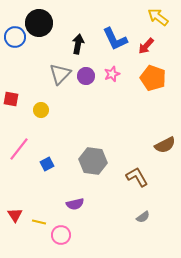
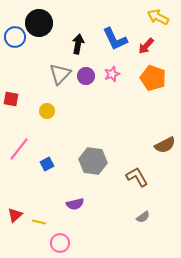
yellow arrow: rotated 10 degrees counterclockwise
yellow circle: moved 6 px right, 1 px down
red triangle: rotated 21 degrees clockwise
pink circle: moved 1 px left, 8 px down
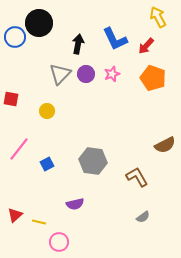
yellow arrow: rotated 35 degrees clockwise
purple circle: moved 2 px up
pink circle: moved 1 px left, 1 px up
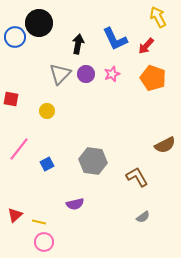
pink circle: moved 15 px left
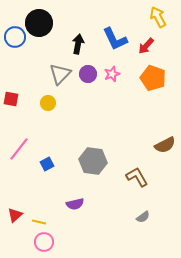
purple circle: moved 2 px right
yellow circle: moved 1 px right, 8 px up
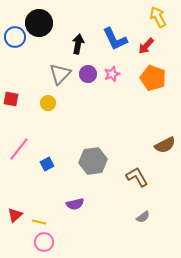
gray hexagon: rotated 16 degrees counterclockwise
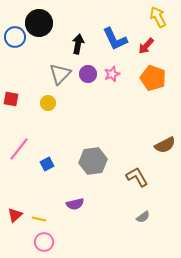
yellow line: moved 3 px up
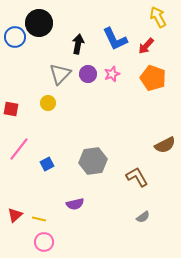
red square: moved 10 px down
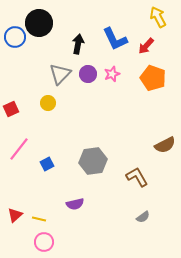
red square: rotated 35 degrees counterclockwise
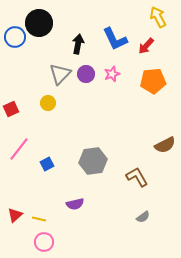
purple circle: moved 2 px left
orange pentagon: moved 3 px down; rotated 25 degrees counterclockwise
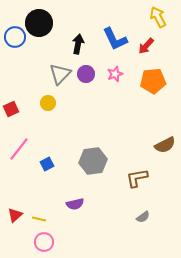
pink star: moved 3 px right
brown L-shape: moved 1 px down; rotated 70 degrees counterclockwise
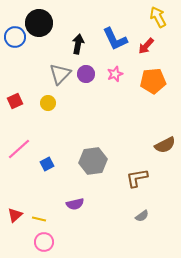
red square: moved 4 px right, 8 px up
pink line: rotated 10 degrees clockwise
gray semicircle: moved 1 px left, 1 px up
